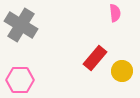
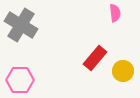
yellow circle: moved 1 px right
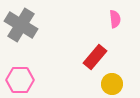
pink semicircle: moved 6 px down
red rectangle: moved 1 px up
yellow circle: moved 11 px left, 13 px down
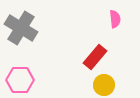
gray cross: moved 3 px down
yellow circle: moved 8 px left, 1 px down
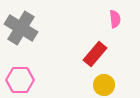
red rectangle: moved 3 px up
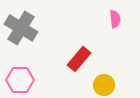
red rectangle: moved 16 px left, 5 px down
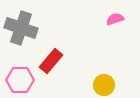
pink semicircle: rotated 102 degrees counterclockwise
gray cross: rotated 12 degrees counterclockwise
red rectangle: moved 28 px left, 2 px down
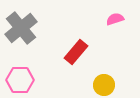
gray cross: rotated 32 degrees clockwise
red rectangle: moved 25 px right, 9 px up
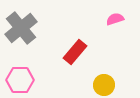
red rectangle: moved 1 px left
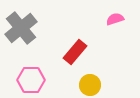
pink hexagon: moved 11 px right
yellow circle: moved 14 px left
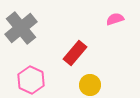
red rectangle: moved 1 px down
pink hexagon: rotated 24 degrees clockwise
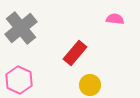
pink semicircle: rotated 24 degrees clockwise
pink hexagon: moved 12 px left
